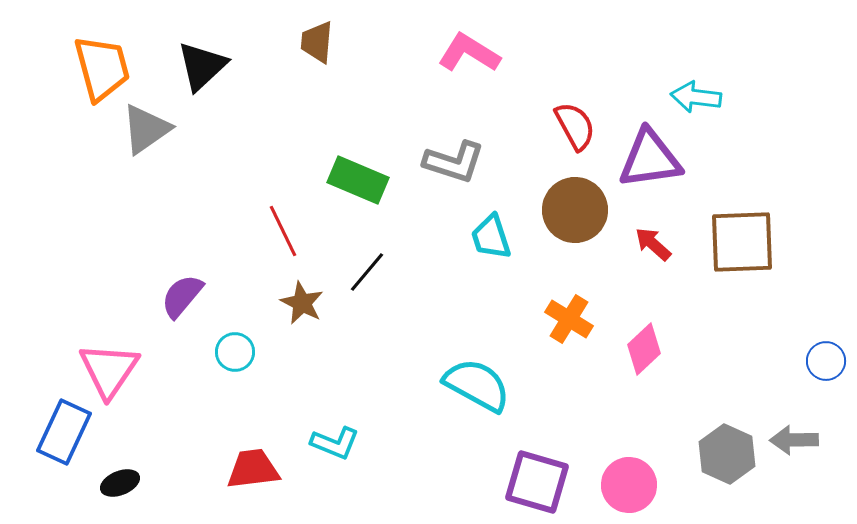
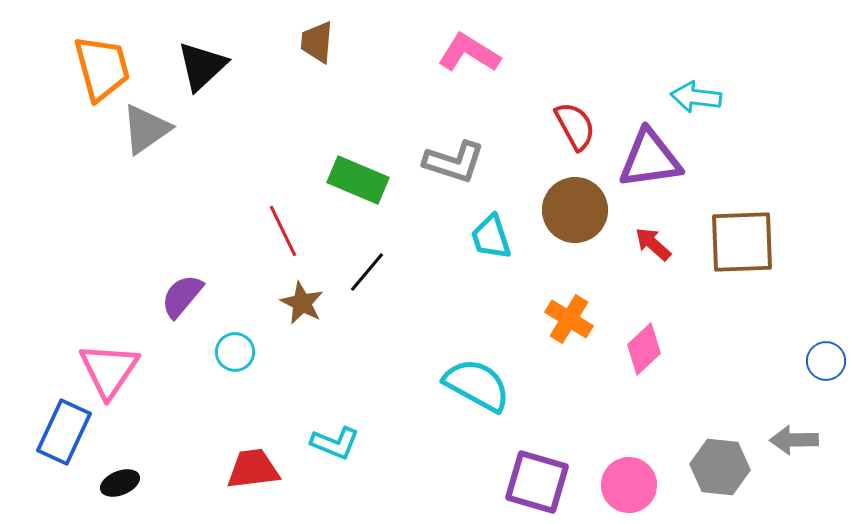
gray hexagon: moved 7 px left, 13 px down; rotated 18 degrees counterclockwise
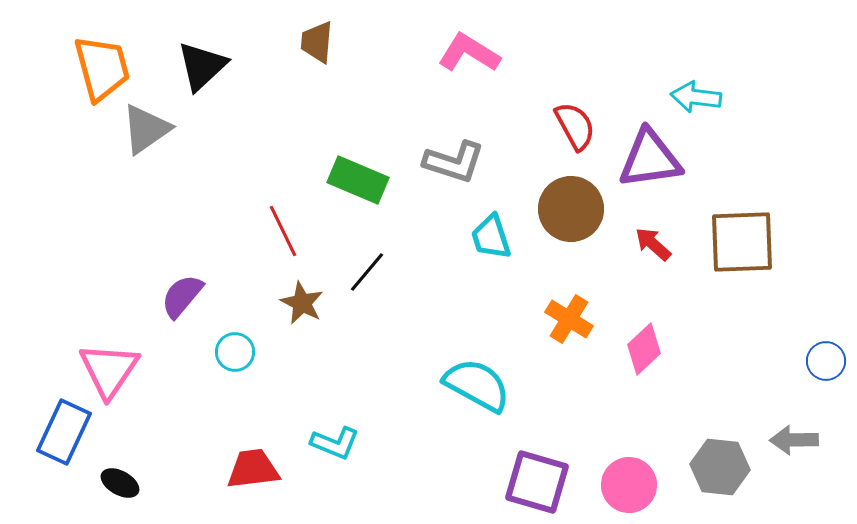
brown circle: moved 4 px left, 1 px up
black ellipse: rotated 51 degrees clockwise
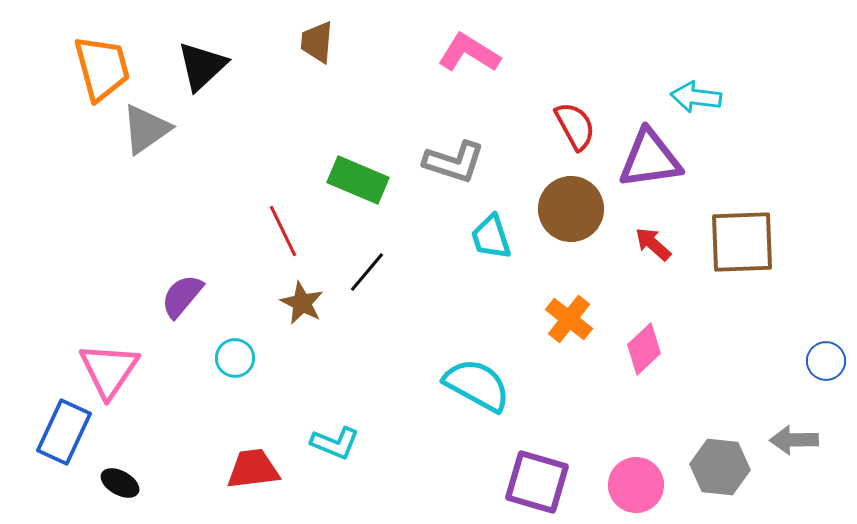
orange cross: rotated 6 degrees clockwise
cyan circle: moved 6 px down
pink circle: moved 7 px right
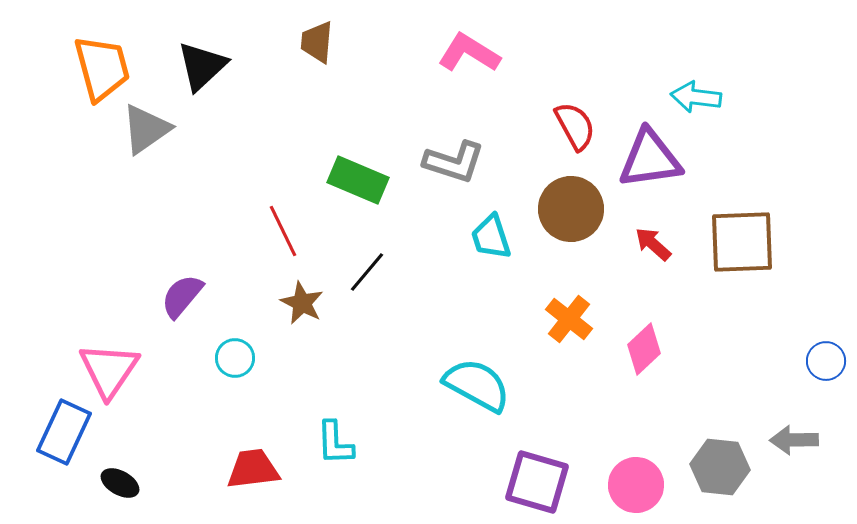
cyan L-shape: rotated 66 degrees clockwise
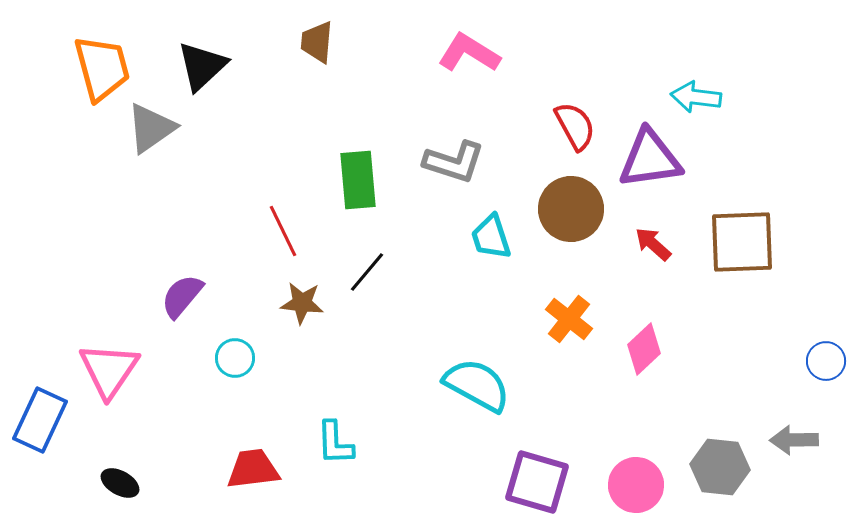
gray triangle: moved 5 px right, 1 px up
green rectangle: rotated 62 degrees clockwise
brown star: rotated 21 degrees counterclockwise
blue rectangle: moved 24 px left, 12 px up
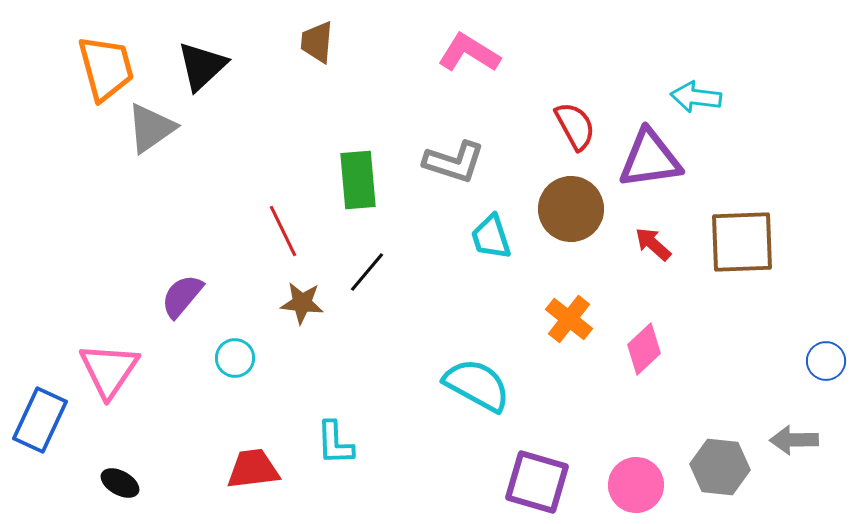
orange trapezoid: moved 4 px right
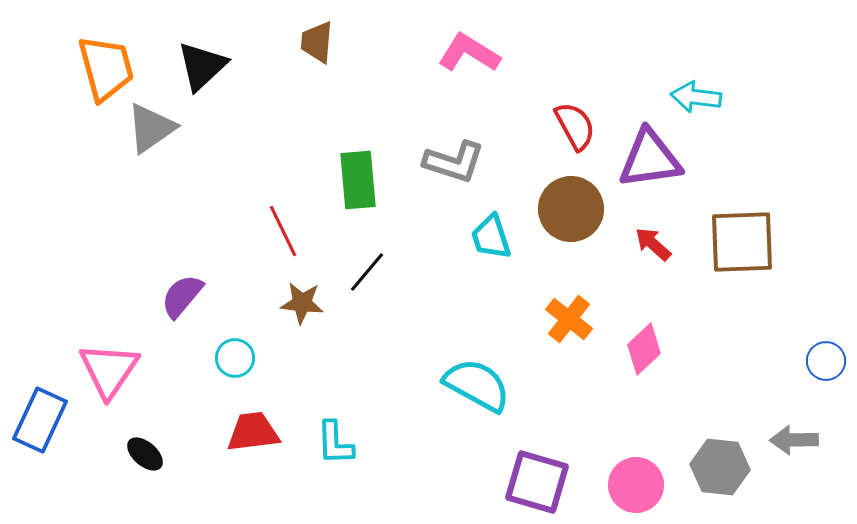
red trapezoid: moved 37 px up
black ellipse: moved 25 px right, 29 px up; rotated 12 degrees clockwise
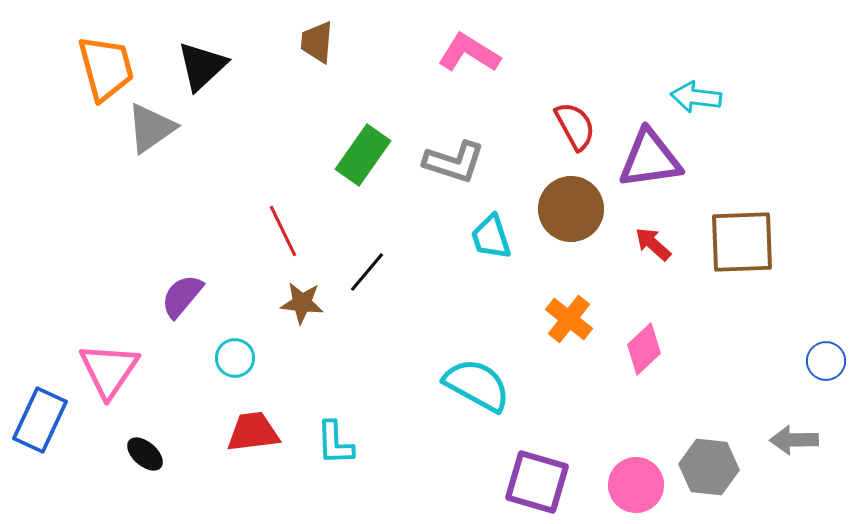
green rectangle: moved 5 px right, 25 px up; rotated 40 degrees clockwise
gray hexagon: moved 11 px left
